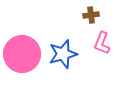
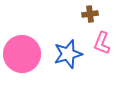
brown cross: moved 1 px left, 1 px up
blue star: moved 5 px right
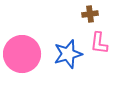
pink L-shape: moved 3 px left; rotated 15 degrees counterclockwise
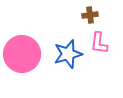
brown cross: moved 1 px down
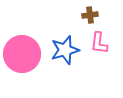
blue star: moved 3 px left, 4 px up
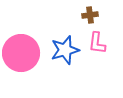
pink L-shape: moved 2 px left
pink circle: moved 1 px left, 1 px up
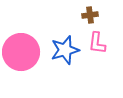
pink circle: moved 1 px up
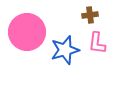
pink circle: moved 6 px right, 20 px up
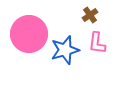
brown cross: rotated 28 degrees counterclockwise
pink circle: moved 2 px right, 2 px down
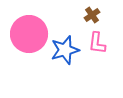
brown cross: moved 2 px right
